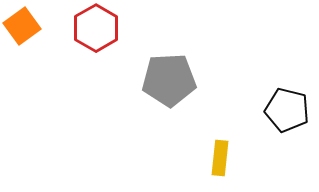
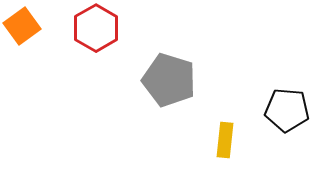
gray pentagon: rotated 20 degrees clockwise
black pentagon: rotated 9 degrees counterclockwise
yellow rectangle: moved 5 px right, 18 px up
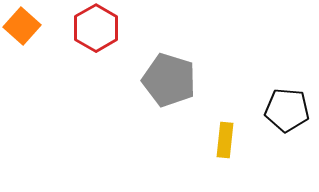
orange square: rotated 12 degrees counterclockwise
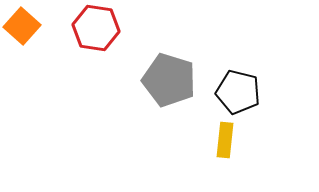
red hexagon: rotated 21 degrees counterclockwise
black pentagon: moved 49 px left, 18 px up; rotated 9 degrees clockwise
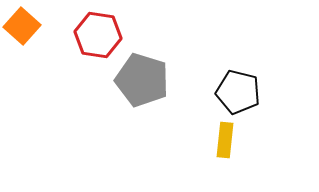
red hexagon: moved 2 px right, 7 px down
gray pentagon: moved 27 px left
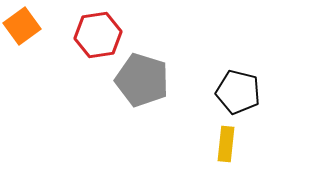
orange square: rotated 12 degrees clockwise
red hexagon: rotated 18 degrees counterclockwise
yellow rectangle: moved 1 px right, 4 px down
